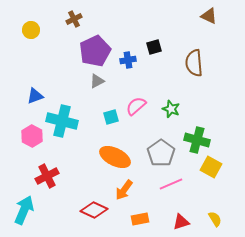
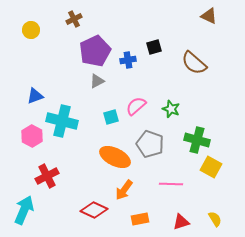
brown semicircle: rotated 44 degrees counterclockwise
gray pentagon: moved 11 px left, 9 px up; rotated 16 degrees counterclockwise
pink line: rotated 25 degrees clockwise
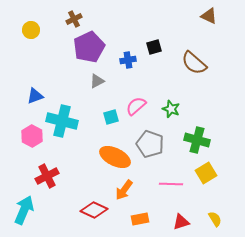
purple pentagon: moved 6 px left, 4 px up
yellow square: moved 5 px left, 6 px down; rotated 30 degrees clockwise
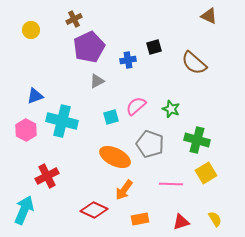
pink hexagon: moved 6 px left, 6 px up
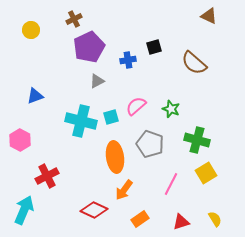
cyan cross: moved 19 px right
pink hexagon: moved 6 px left, 10 px down
orange ellipse: rotated 56 degrees clockwise
pink line: rotated 65 degrees counterclockwise
orange rectangle: rotated 24 degrees counterclockwise
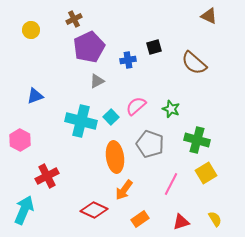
cyan square: rotated 28 degrees counterclockwise
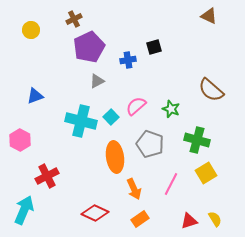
brown semicircle: moved 17 px right, 27 px down
orange arrow: moved 10 px right, 1 px up; rotated 60 degrees counterclockwise
red diamond: moved 1 px right, 3 px down
red triangle: moved 8 px right, 1 px up
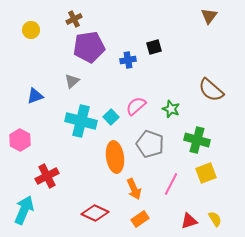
brown triangle: rotated 42 degrees clockwise
purple pentagon: rotated 16 degrees clockwise
gray triangle: moved 25 px left; rotated 14 degrees counterclockwise
yellow square: rotated 10 degrees clockwise
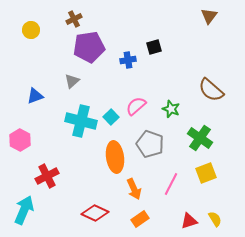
green cross: moved 3 px right, 2 px up; rotated 20 degrees clockwise
